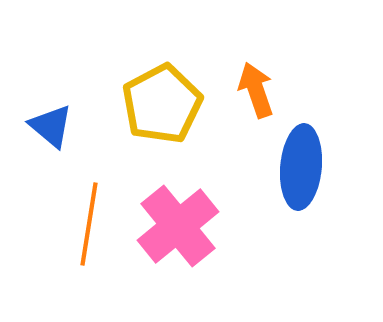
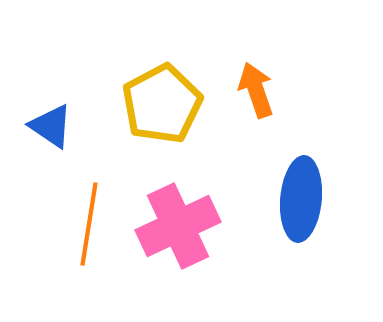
blue triangle: rotated 6 degrees counterclockwise
blue ellipse: moved 32 px down
pink cross: rotated 14 degrees clockwise
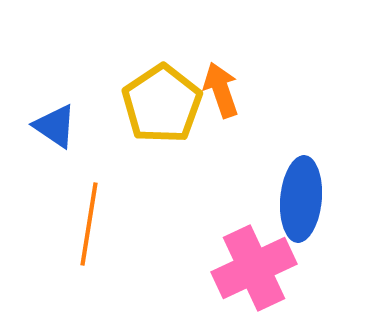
orange arrow: moved 35 px left
yellow pentagon: rotated 6 degrees counterclockwise
blue triangle: moved 4 px right
pink cross: moved 76 px right, 42 px down
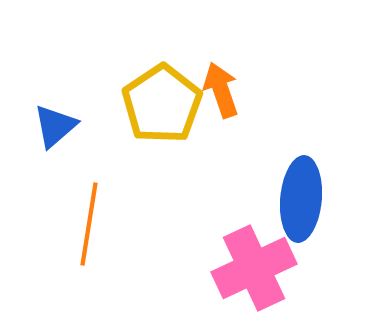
blue triangle: rotated 45 degrees clockwise
